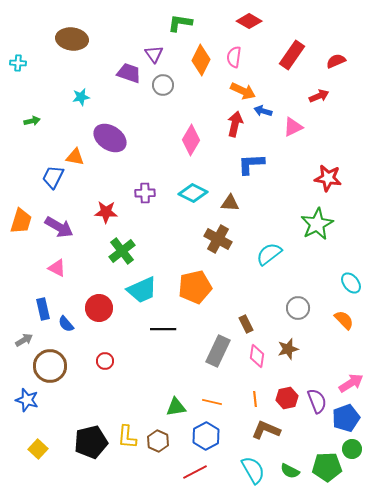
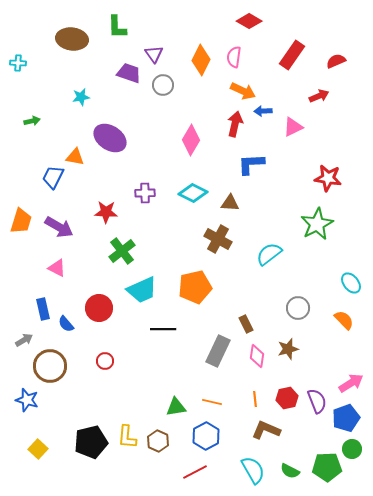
green L-shape at (180, 23): moved 63 px left, 4 px down; rotated 100 degrees counterclockwise
blue arrow at (263, 111): rotated 18 degrees counterclockwise
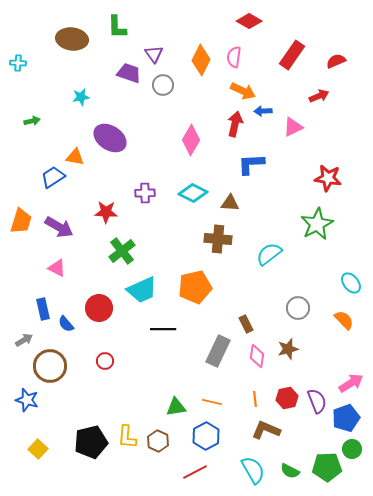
blue trapezoid at (53, 177): rotated 30 degrees clockwise
brown cross at (218, 239): rotated 24 degrees counterclockwise
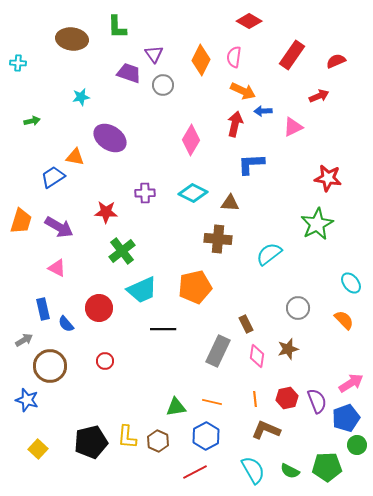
green circle at (352, 449): moved 5 px right, 4 px up
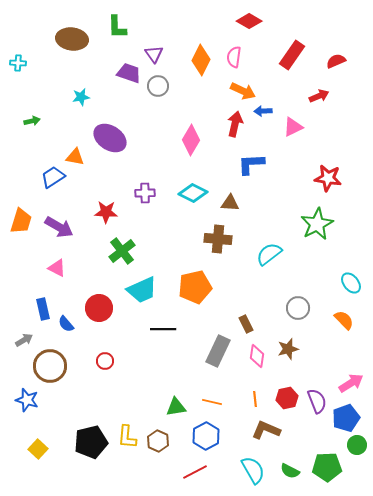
gray circle at (163, 85): moved 5 px left, 1 px down
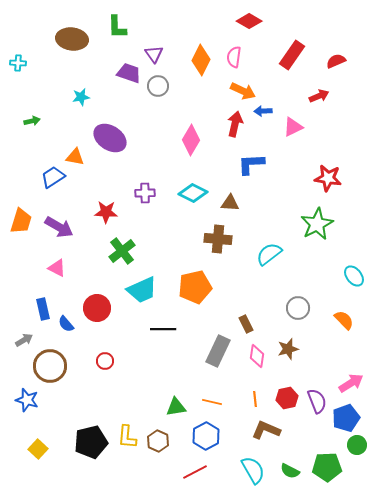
cyan ellipse at (351, 283): moved 3 px right, 7 px up
red circle at (99, 308): moved 2 px left
